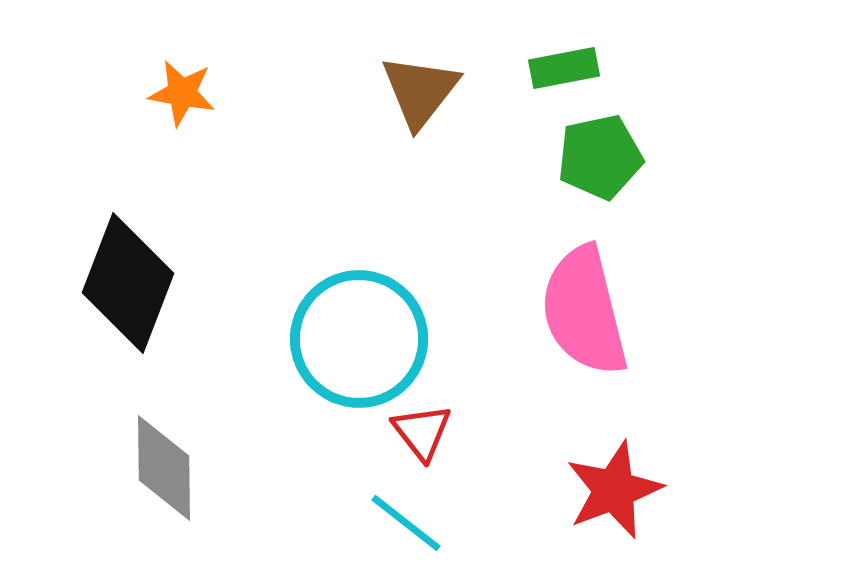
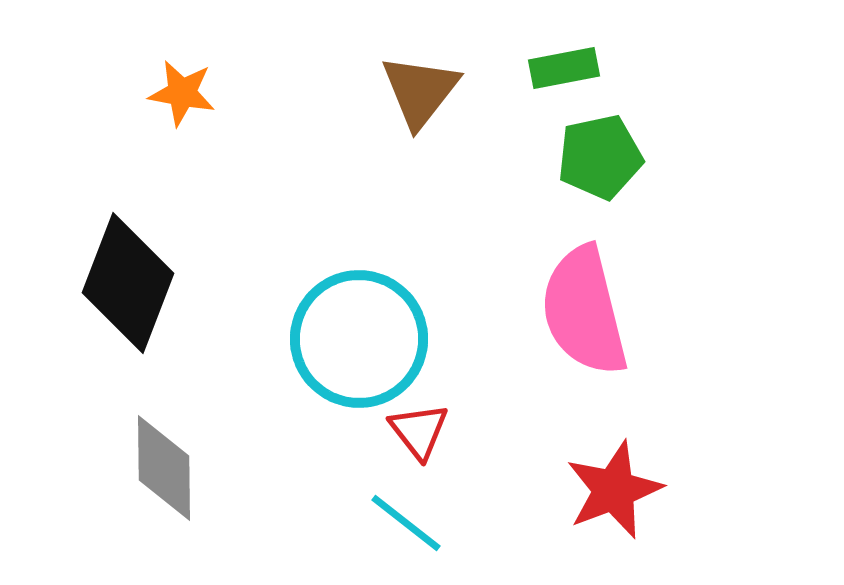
red triangle: moved 3 px left, 1 px up
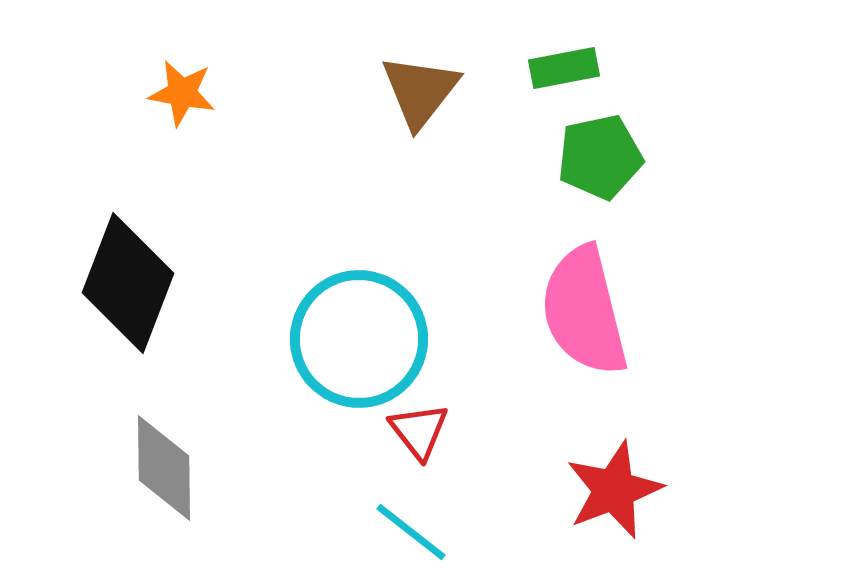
cyan line: moved 5 px right, 9 px down
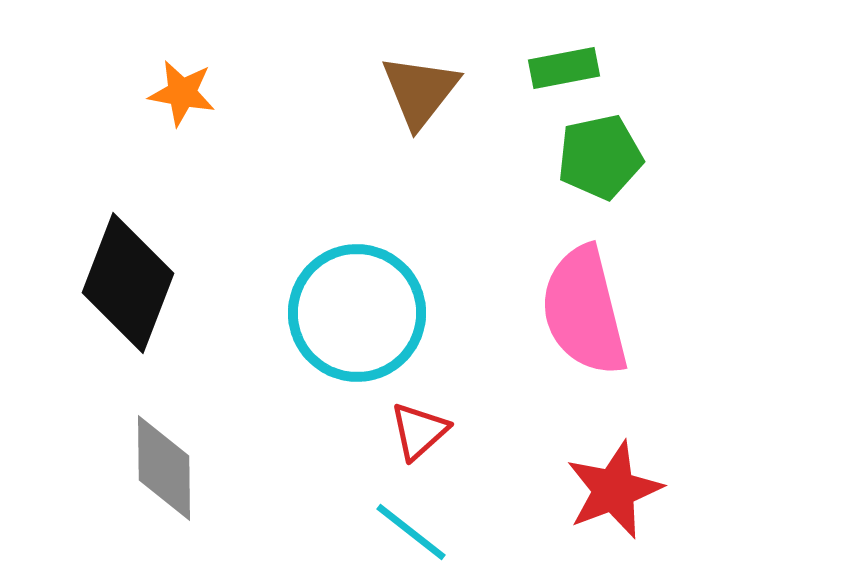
cyan circle: moved 2 px left, 26 px up
red triangle: rotated 26 degrees clockwise
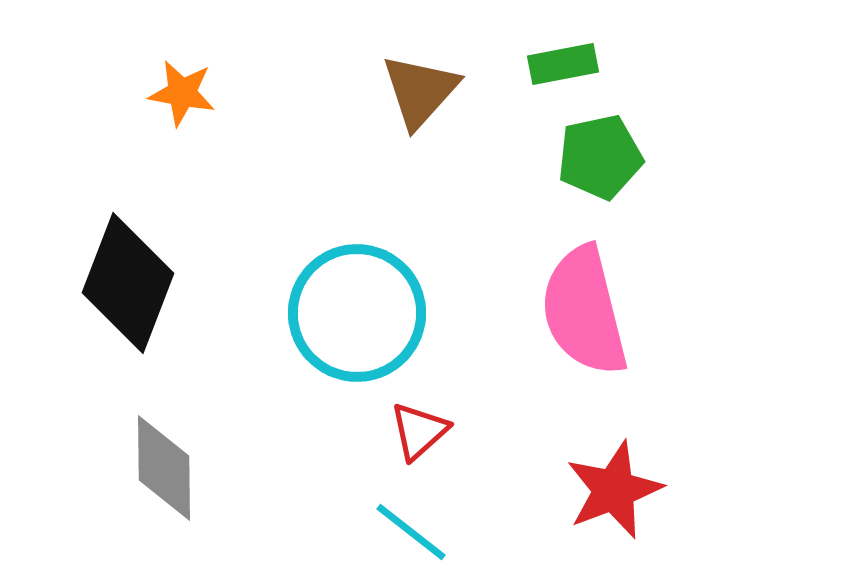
green rectangle: moved 1 px left, 4 px up
brown triangle: rotated 4 degrees clockwise
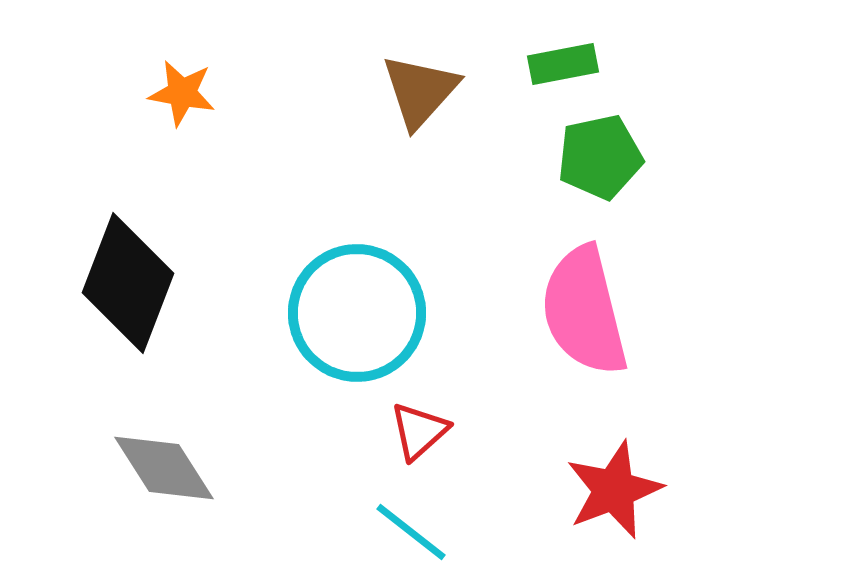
gray diamond: rotated 32 degrees counterclockwise
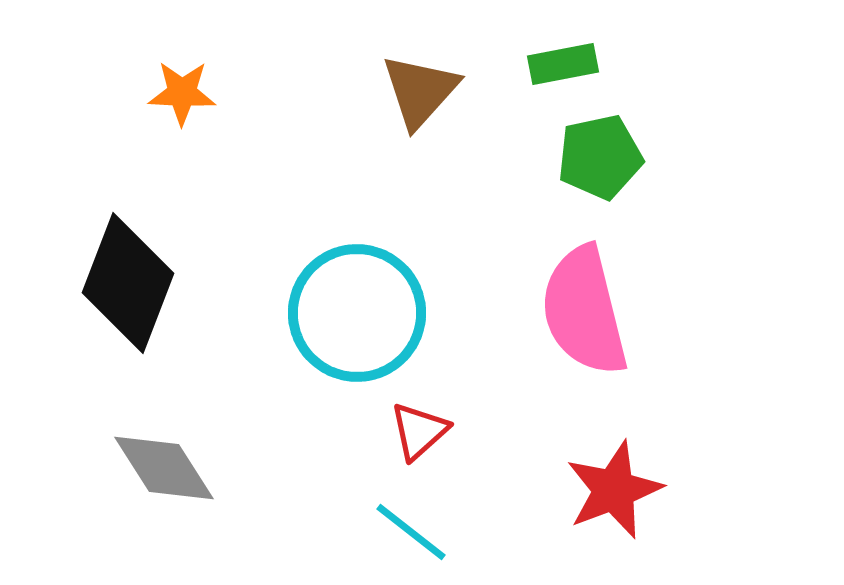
orange star: rotated 8 degrees counterclockwise
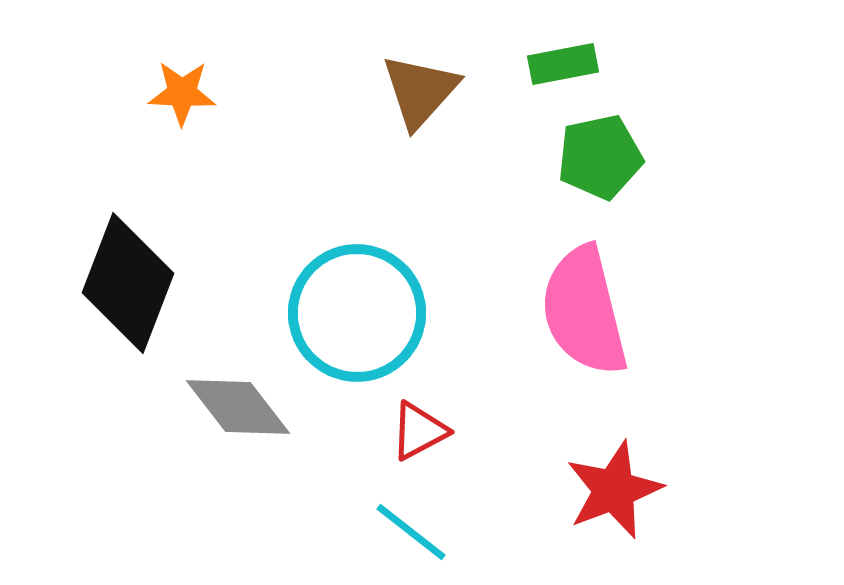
red triangle: rotated 14 degrees clockwise
gray diamond: moved 74 px right, 61 px up; rotated 5 degrees counterclockwise
